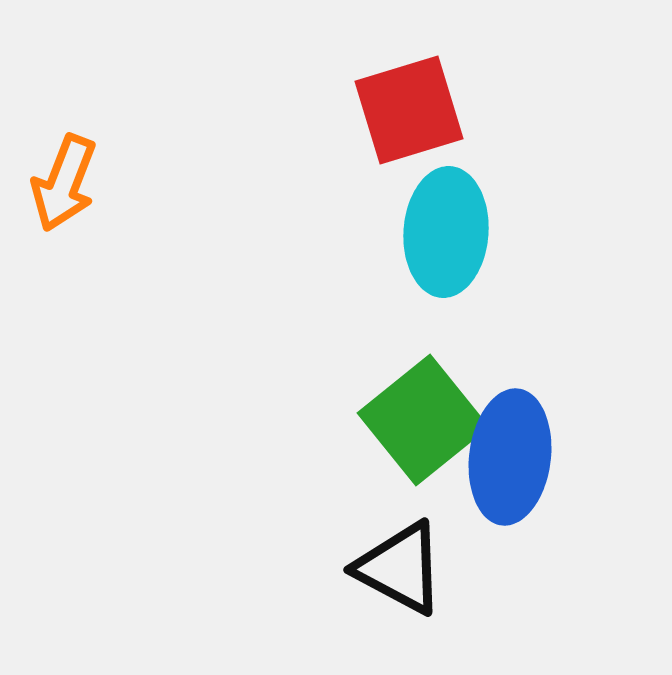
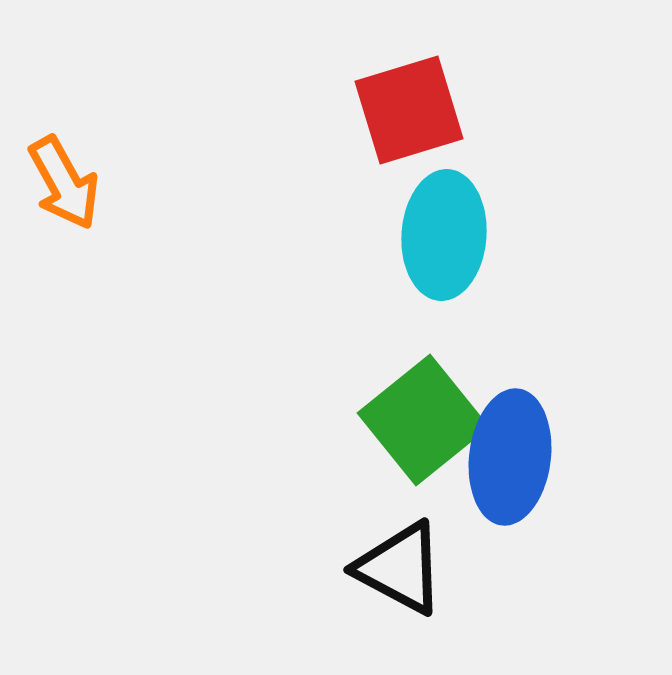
orange arrow: rotated 50 degrees counterclockwise
cyan ellipse: moved 2 px left, 3 px down
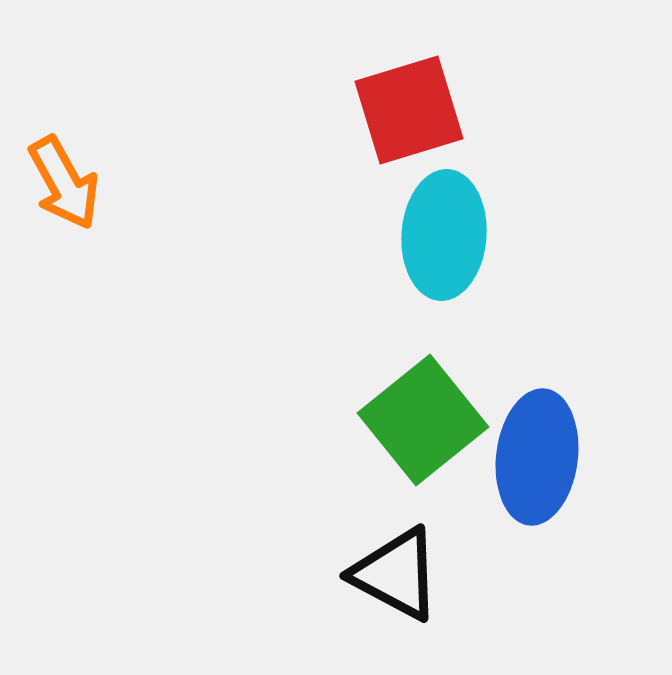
blue ellipse: moved 27 px right
black triangle: moved 4 px left, 6 px down
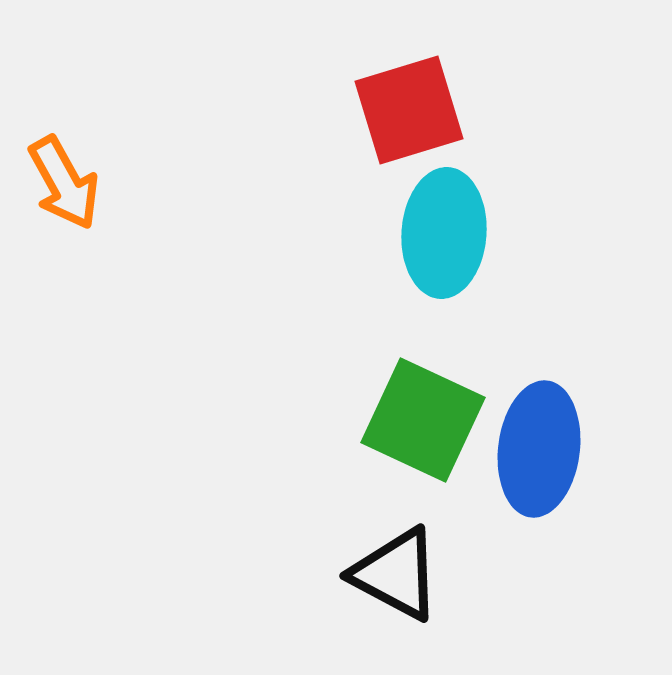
cyan ellipse: moved 2 px up
green square: rotated 26 degrees counterclockwise
blue ellipse: moved 2 px right, 8 px up
